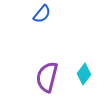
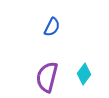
blue semicircle: moved 10 px right, 13 px down; rotated 12 degrees counterclockwise
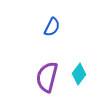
cyan diamond: moved 5 px left
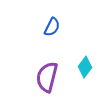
cyan diamond: moved 6 px right, 7 px up
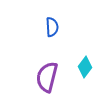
blue semicircle: rotated 30 degrees counterclockwise
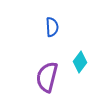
cyan diamond: moved 5 px left, 5 px up
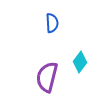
blue semicircle: moved 4 px up
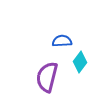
blue semicircle: moved 10 px right, 18 px down; rotated 90 degrees counterclockwise
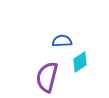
cyan diamond: rotated 20 degrees clockwise
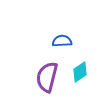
cyan diamond: moved 10 px down
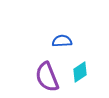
purple semicircle: rotated 36 degrees counterclockwise
